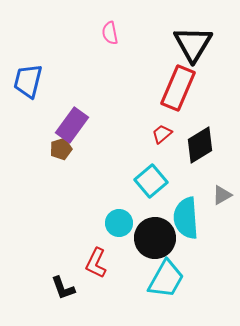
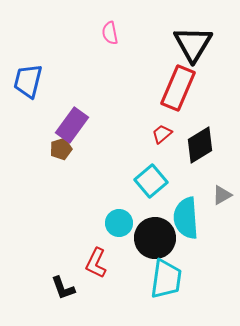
cyan trapezoid: rotated 21 degrees counterclockwise
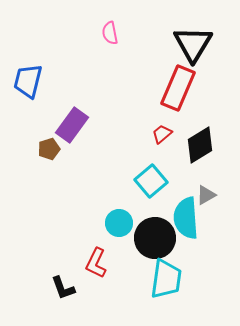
brown pentagon: moved 12 px left
gray triangle: moved 16 px left
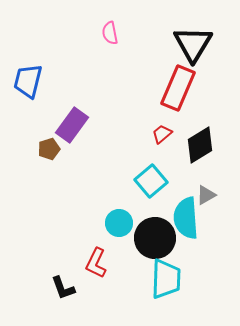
cyan trapezoid: rotated 6 degrees counterclockwise
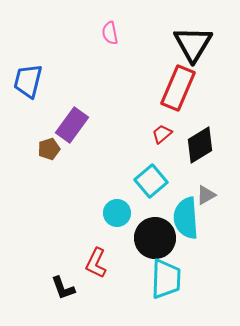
cyan circle: moved 2 px left, 10 px up
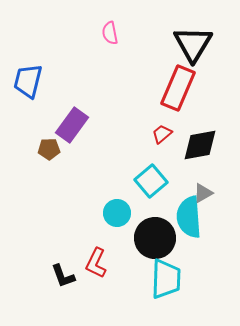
black diamond: rotated 21 degrees clockwise
brown pentagon: rotated 15 degrees clockwise
gray triangle: moved 3 px left, 2 px up
cyan semicircle: moved 3 px right, 1 px up
black L-shape: moved 12 px up
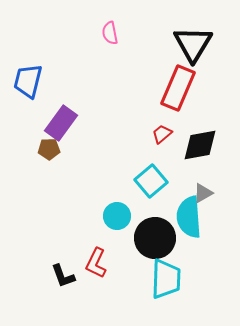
purple rectangle: moved 11 px left, 2 px up
cyan circle: moved 3 px down
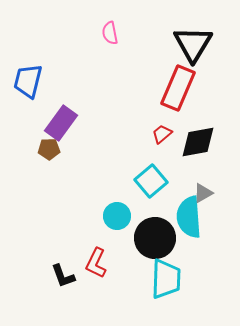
black diamond: moved 2 px left, 3 px up
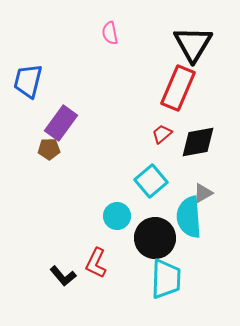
black L-shape: rotated 20 degrees counterclockwise
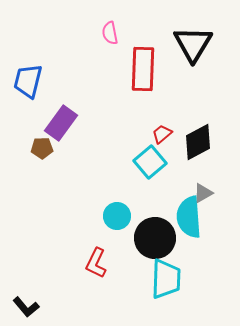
red rectangle: moved 35 px left, 19 px up; rotated 21 degrees counterclockwise
black diamond: rotated 18 degrees counterclockwise
brown pentagon: moved 7 px left, 1 px up
cyan square: moved 1 px left, 19 px up
black L-shape: moved 37 px left, 31 px down
